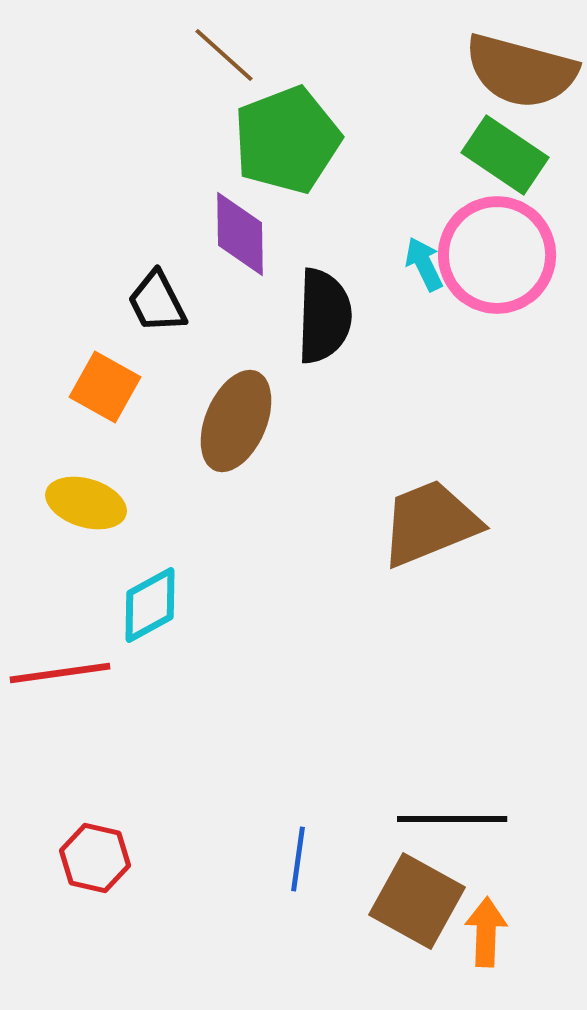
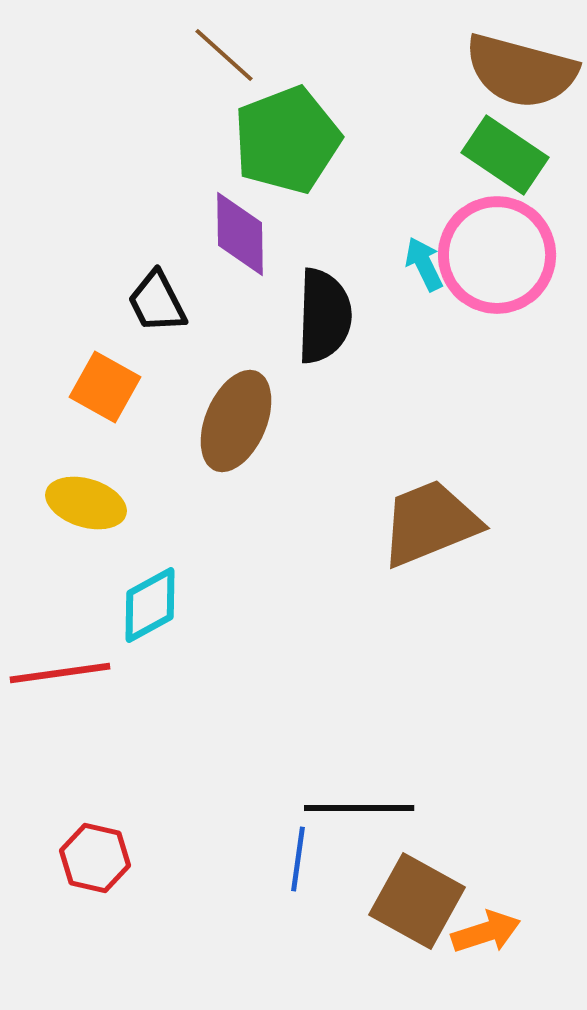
black line: moved 93 px left, 11 px up
orange arrow: rotated 70 degrees clockwise
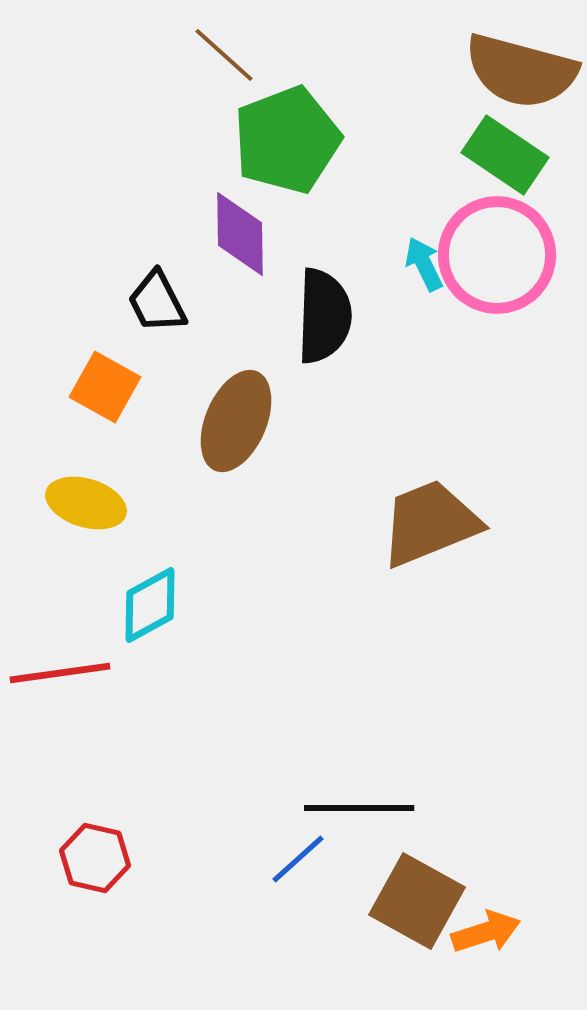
blue line: rotated 40 degrees clockwise
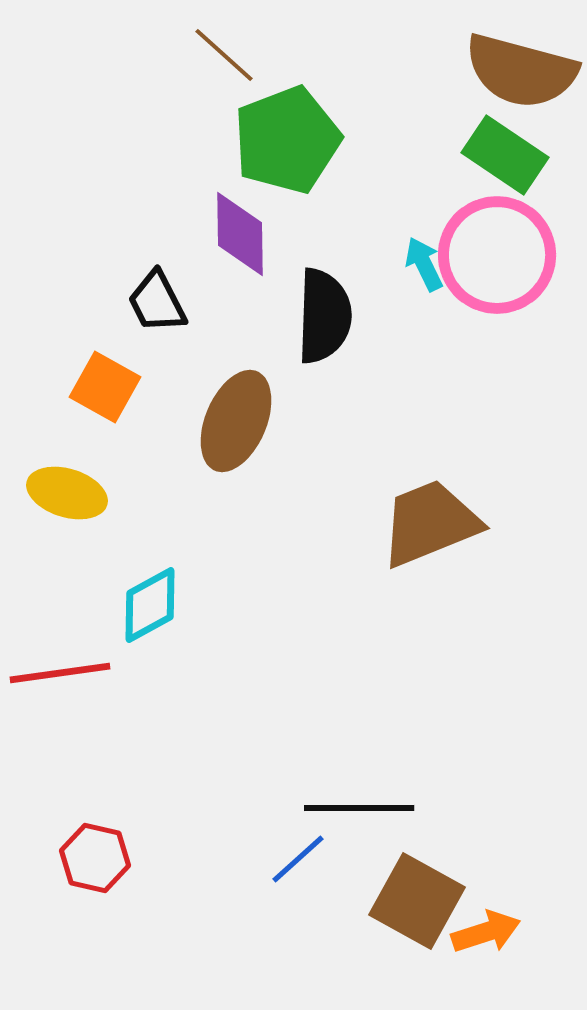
yellow ellipse: moved 19 px left, 10 px up
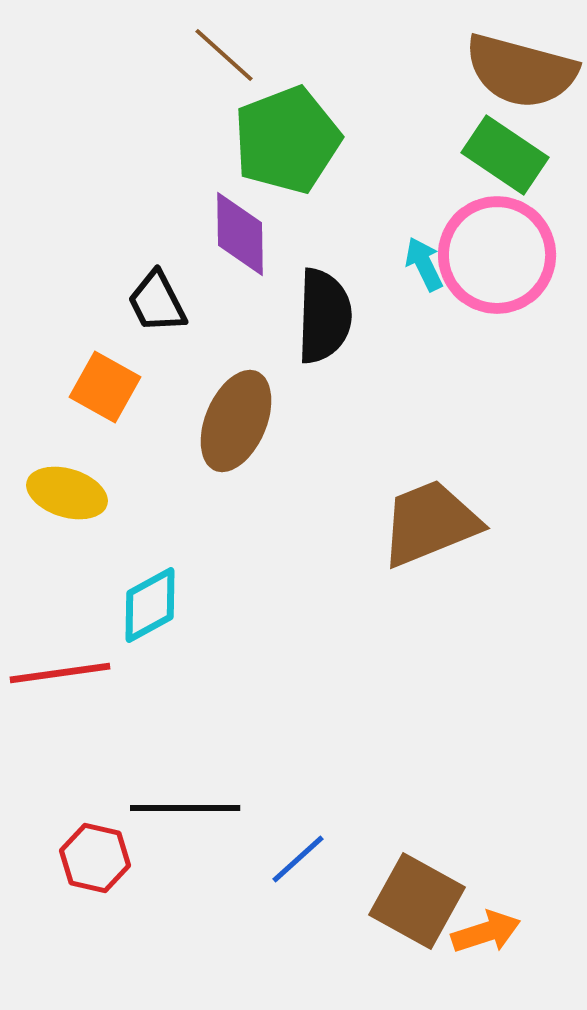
black line: moved 174 px left
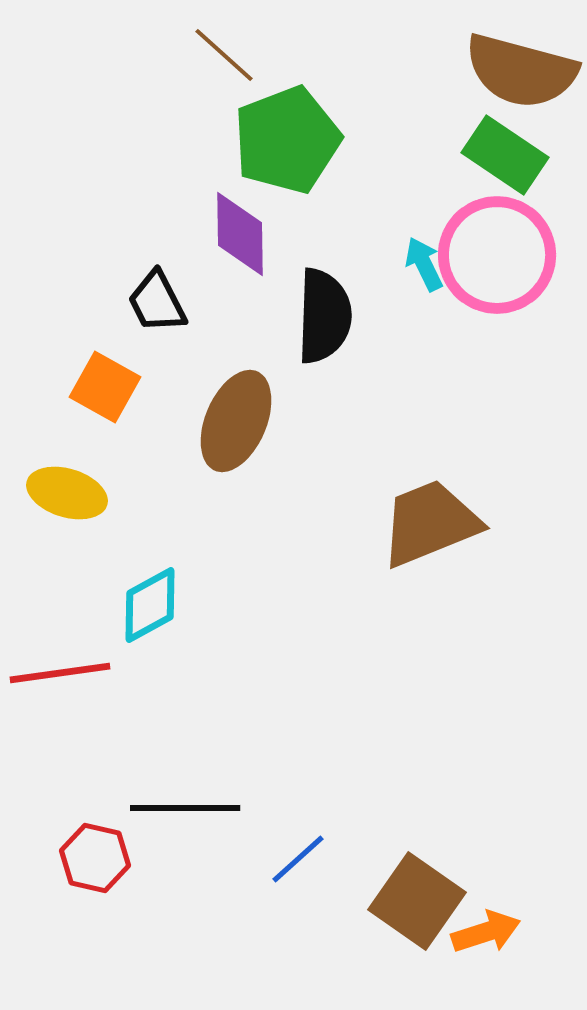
brown square: rotated 6 degrees clockwise
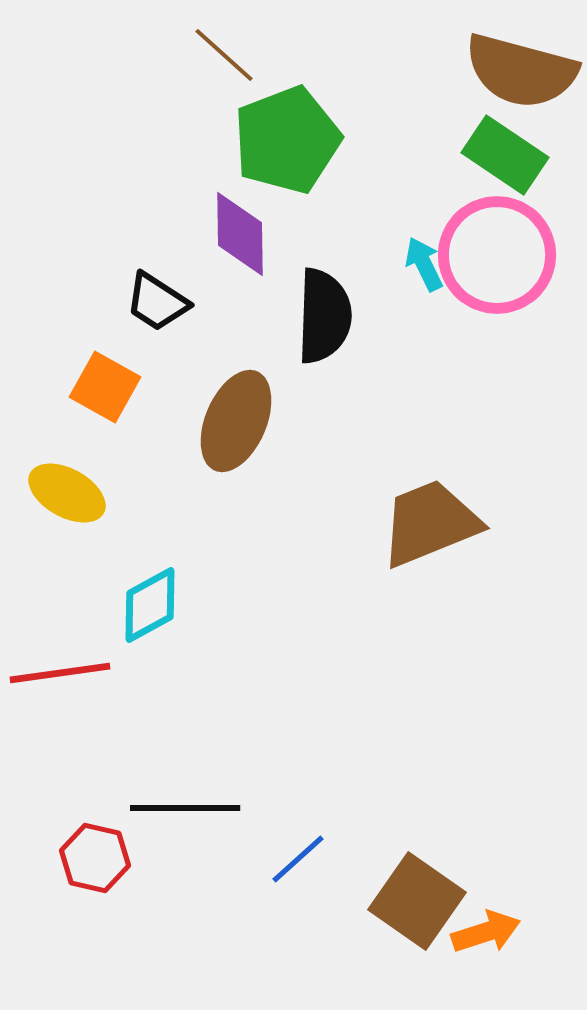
black trapezoid: rotated 30 degrees counterclockwise
yellow ellipse: rotated 12 degrees clockwise
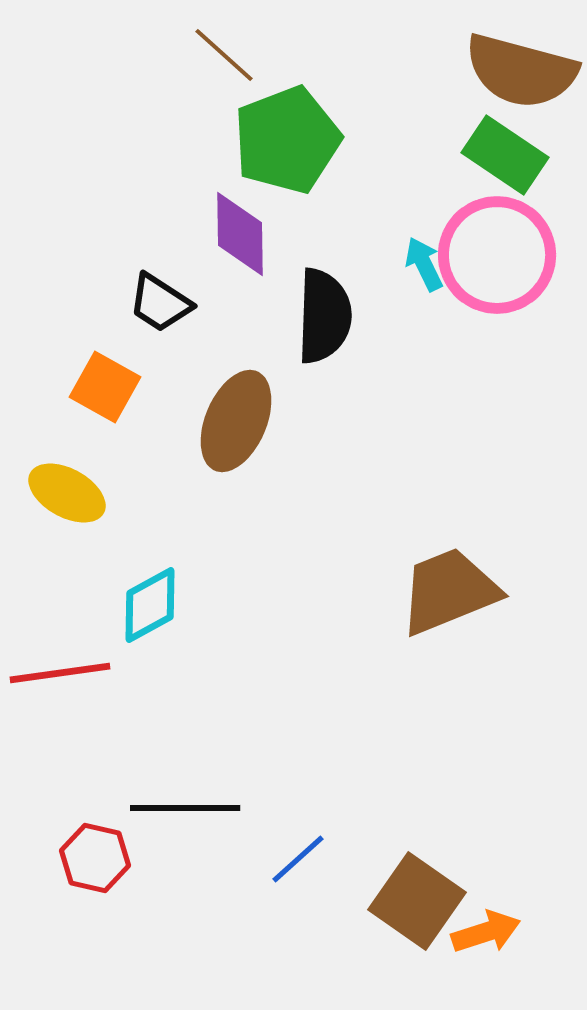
black trapezoid: moved 3 px right, 1 px down
brown trapezoid: moved 19 px right, 68 px down
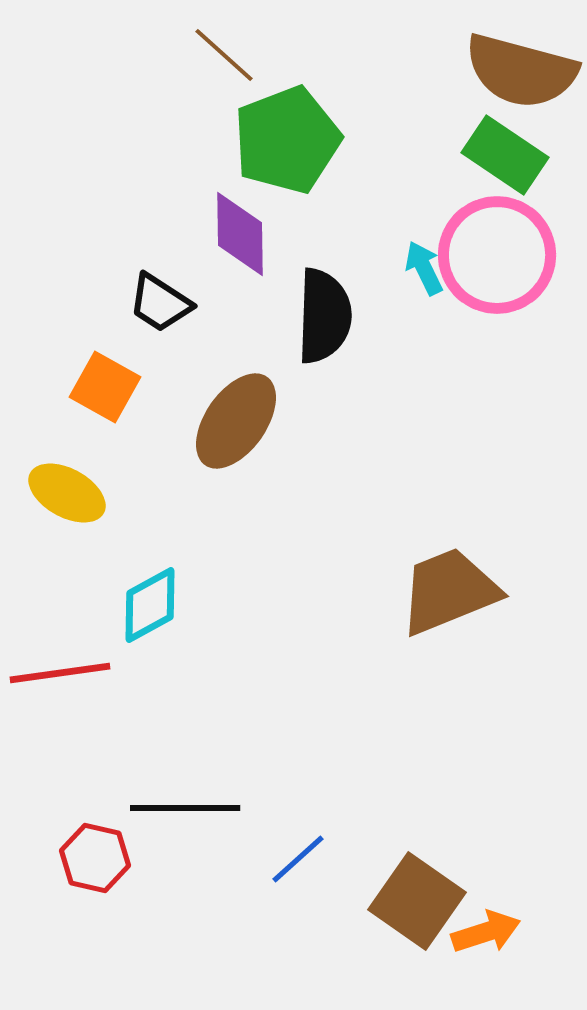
cyan arrow: moved 4 px down
brown ellipse: rotated 12 degrees clockwise
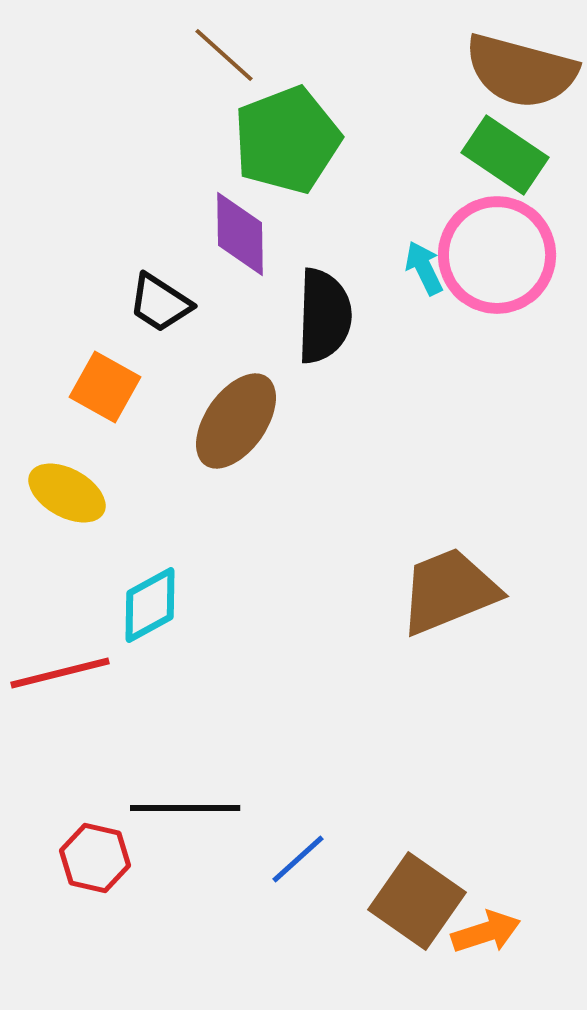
red line: rotated 6 degrees counterclockwise
